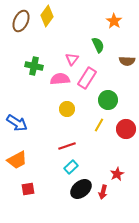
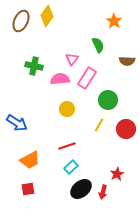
orange trapezoid: moved 13 px right
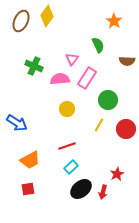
green cross: rotated 12 degrees clockwise
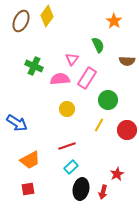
red circle: moved 1 px right, 1 px down
black ellipse: rotated 40 degrees counterclockwise
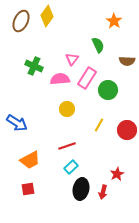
green circle: moved 10 px up
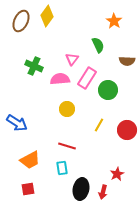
red line: rotated 36 degrees clockwise
cyan rectangle: moved 9 px left, 1 px down; rotated 56 degrees counterclockwise
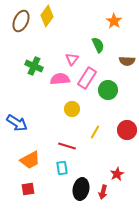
yellow circle: moved 5 px right
yellow line: moved 4 px left, 7 px down
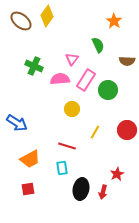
brown ellipse: rotated 75 degrees counterclockwise
pink rectangle: moved 1 px left, 2 px down
orange trapezoid: moved 1 px up
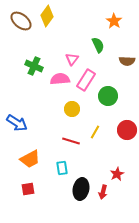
green circle: moved 6 px down
red line: moved 4 px right, 5 px up
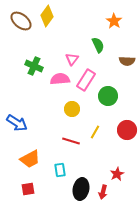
cyan rectangle: moved 2 px left, 2 px down
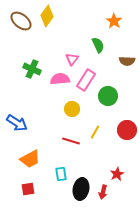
green cross: moved 2 px left, 3 px down
cyan rectangle: moved 1 px right, 4 px down
